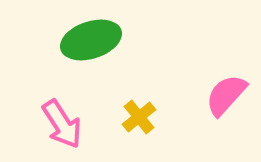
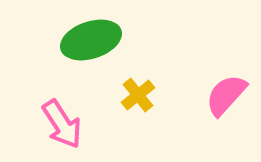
yellow cross: moved 1 px left, 22 px up
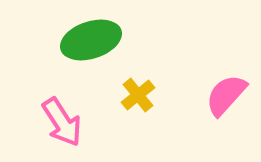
pink arrow: moved 2 px up
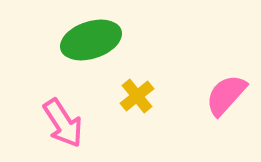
yellow cross: moved 1 px left, 1 px down
pink arrow: moved 1 px right, 1 px down
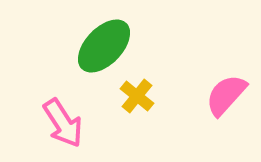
green ellipse: moved 13 px right, 6 px down; rotated 28 degrees counterclockwise
yellow cross: rotated 12 degrees counterclockwise
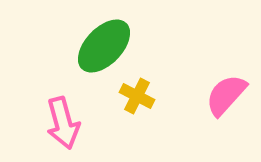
yellow cross: rotated 12 degrees counterclockwise
pink arrow: rotated 18 degrees clockwise
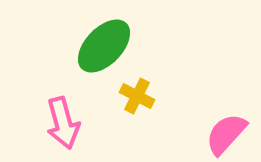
pink semicircle: moved 39 px down
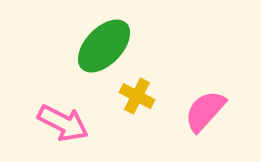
pink arrow: rotated 48 degrees counterclockwise
pink semicircle: moved 21 px left, 23 px up
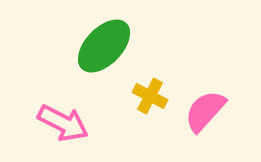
yellow cross: moved 13 px right
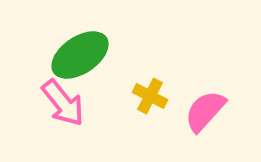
green ellipse: moved 24 px left, 9 px down; rotated 12 degrees clockwise
pink arrow: moved 20 px up; rotated 24 degrees clockwise
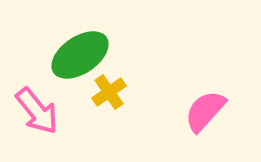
yellow cross: moved 41 px left, 4 px up; rotated 28 degrees clockwise
pink arrow: moved 26 px left, 8 px down
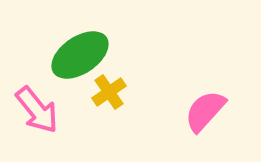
pink arrow: moved 1 px up
